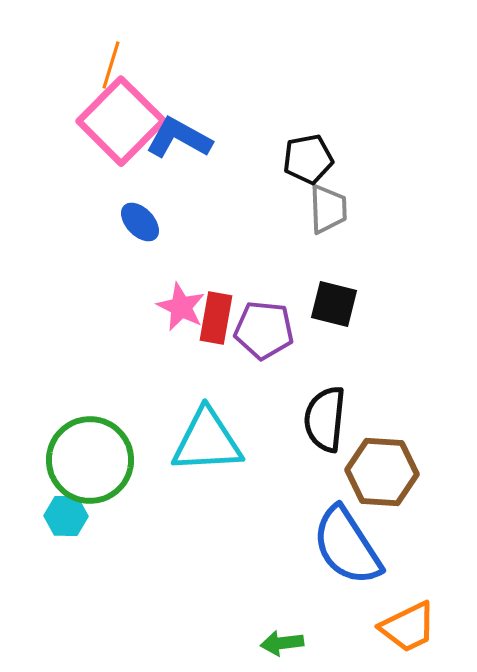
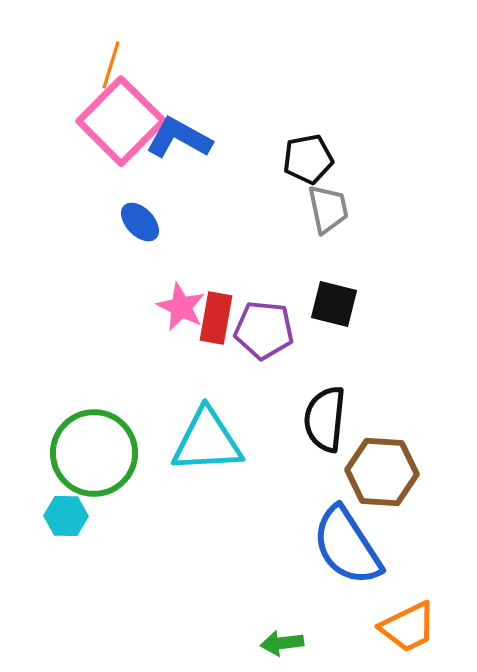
gray trapezoid: rotated 10 degrees counterclockwise
green circle: moved 4 px right, 7 px up
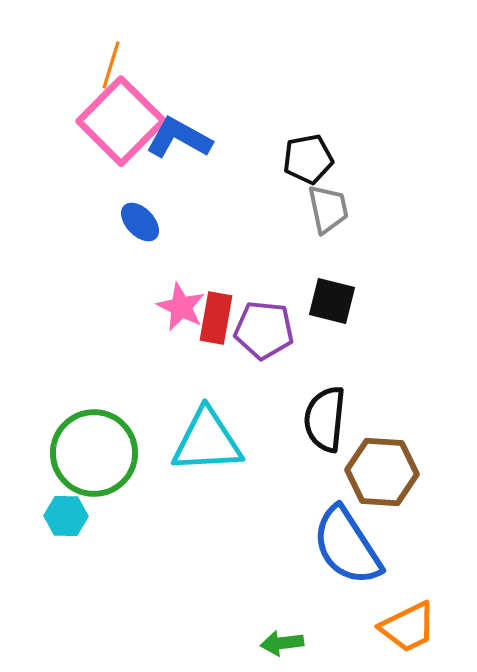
black square: moved 2 px left, 3 px up
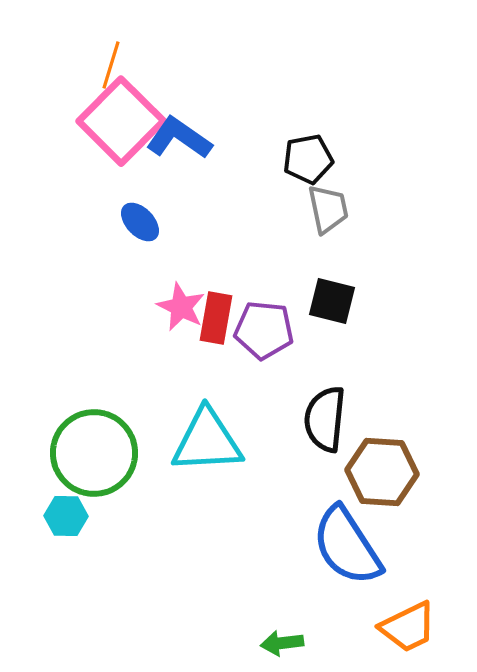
blue L-shape: rotated 6 degrees clockwise
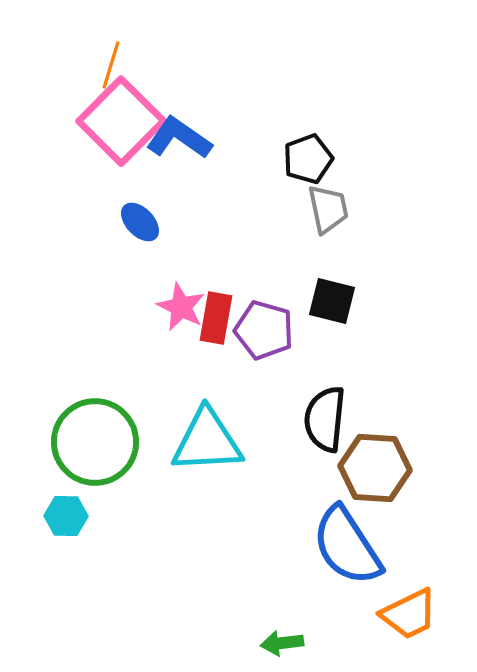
black pentagon: rotated 9 degrees counterclockwise
purple pentagon: rotated 10 degrees clockwise
green circle: moved 1 px right, 11 px up
brown hexagon: moved 7 px left, 4 px up
orange trapezoid: moved 1 px right, 13 px up
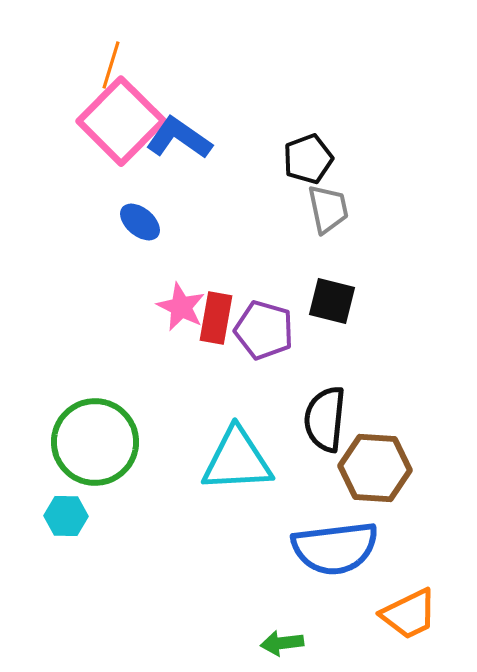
blue ellipse: rotated 6 degrees counterclockwise
cyan triangle: moved 30 px right, 19 px down
blue semicircle: moved 12 px left, 2 px down; rotated 64 degrees counterclockwise
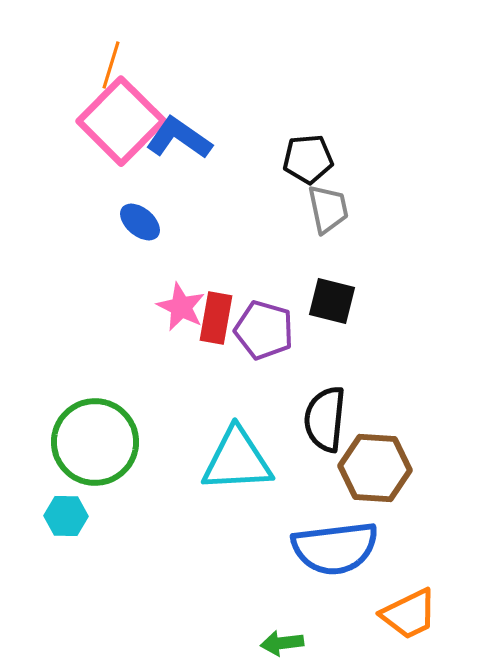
black pentagon: rotated 15 degrees clockwise
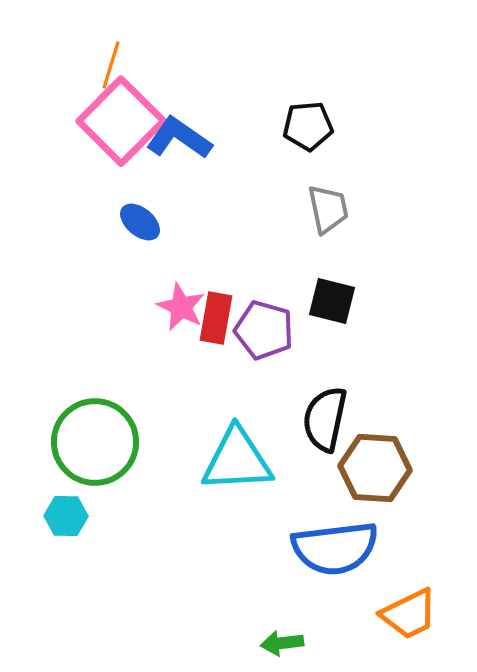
black pentagon: moved 33 px up
black semicircle: rotated 6 degrees clockwise
